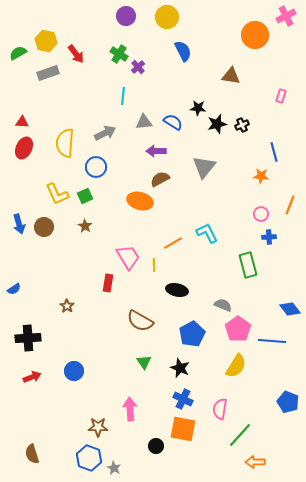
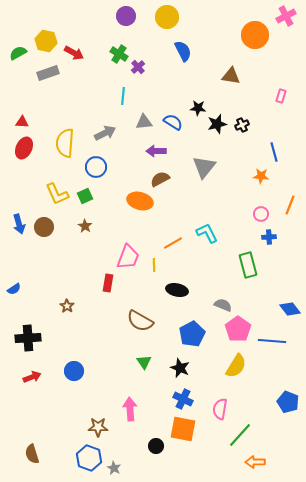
red arrow at (76, 54): moved 2 px left, 1 px up; rotated 24 degrees counterclockwise
pink trapezoid at (128, 257): rotated 52 degrees clockwise
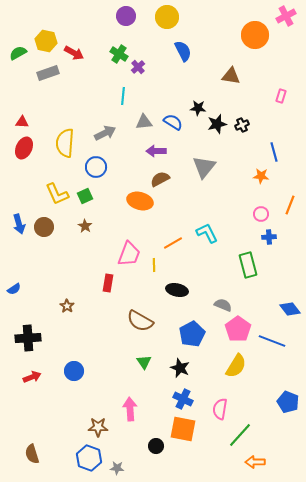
pink trapezoid at (128, 257): moved 1 px right, 3 px up
blue line at (272, 341): rotated 16 degrees clockwise
gray star at (114, 468): moved 3 px right; rotated 24 degrees counterclockwise
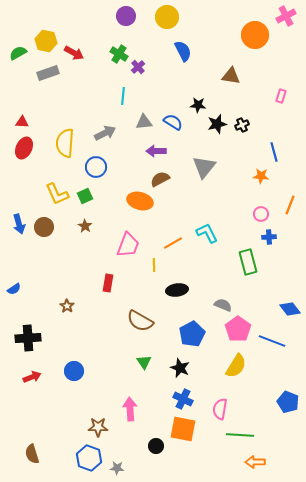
black star at (198, 108): moved 3 px up
pink trapezoid at (129, 254): moved 1 px left, 9 px up
green rectangle at (248, 265): moved 3 px up
black ellipse at (177, 290): rotated 20 degrees counterclockwise
green line at (240, 435): rotated 52 degrees clockwise
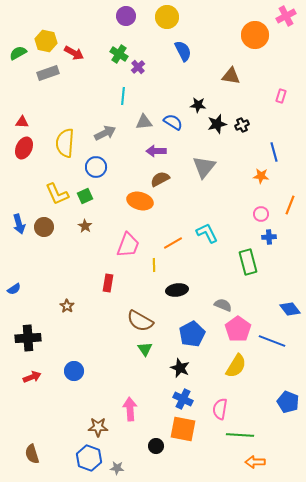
green triangle at (144, 362): moved 1 px right, 13 px up
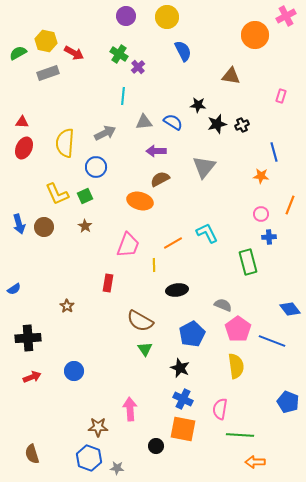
yellow semicircle at (236, 366): rotated 40 degrees counterclockwise
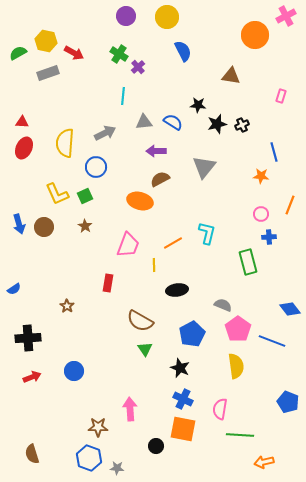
cyan L-shape at (207, 233): rotated 40 degrees clockwise
orange arrow at (255, 462): moved 9 px right; rotated 12 degrees counterclockwise
